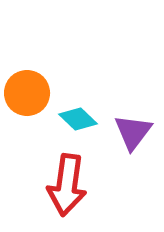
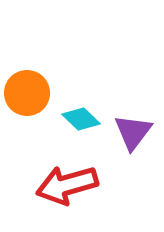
cyan diamond: moved 3 px right
red arrow: rotated 66 degrees clockwise
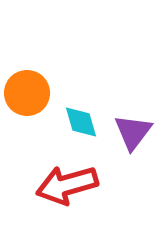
cyan diamond: moved 3 px down; rotated 30 degrees clockwise
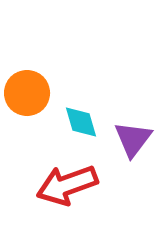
purple triangle: moved 7 px down
red arrow: rotated 4 degrees counterclockwise
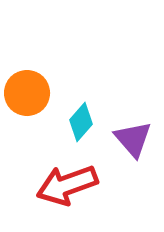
cyan diamond: rotated 57 degrees clockwise
purple triangle: rotated 18 degrees counterclockwise
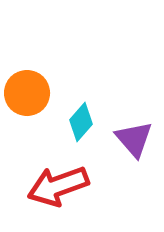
purple triangle: moved 1 px right
red arrow: moved 9 px left, 1 px down
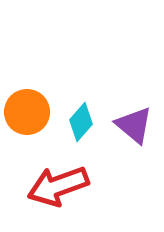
orange circle: moved 19 px down
purple triangle: moved 14 px up; rotated 9 degrees counterclockwise
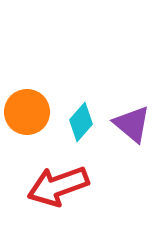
purple triangle: moved 2 px left, 1 px up
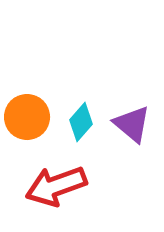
orange circle: moved 5 px down
red arrow: moved 2 px left
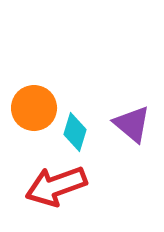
orange circle: moved 7 px right, 9 px up
cyan diamond: moved 6 px left, 10 px down; rotated 24 degrees counterclockwise
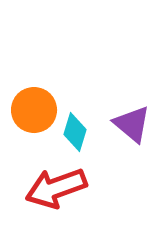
orange circle: moved 2 px down
red arrow: moved 2 px down
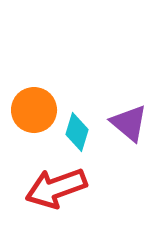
purple triangle: moved 3 px left, 1 px up
cyan diamond: moved 2 px right
